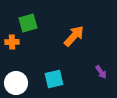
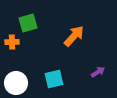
purple arrow: moved 3 px left; rotated 88 degrees counterclockwise
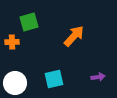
green square: moved 1 px right, 1 px up
purple arrow: moved 5 px down; rotated 24 degrees clockwise
white circle: moved 1 px left
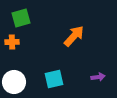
green square: moved 8 px left, 4 px up
white circle: moved 1 px left, 1 px up
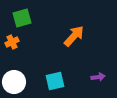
green square: moved 1 px right
orange cross: rotated 24 degrees counterclockwise
cyan square: moved 1 px right, 2 px down
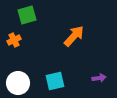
green square: moved 5 px right, 3 px up
orange cross: moved 2 px right, 2 px up
purple arrow: moved 1 px right, 1 px down
white circle: moved 4 px right, 1 px down
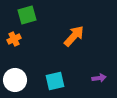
orange cross: moved 1 px up
white circle: moved 3 px left, 3 px up
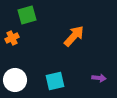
orange cross: moved 2 px left, 1 px up
purple arrow: rotated 16 degrees clockwise
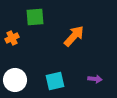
green square: moved 8 px right, 2 px down; rotated 12 degrees clockwise
purple arrow: moved 4 px left, 1 px down
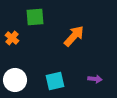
orange cross: rotated 24 degrees counterclockwise
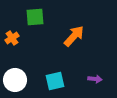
orange cross: rotated 16 degrees clockwise
